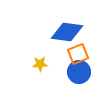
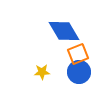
blue diamond: moved 3 px left, 1 px up; rotated 52 degrees clockwise
yellow star: moved 2 px right, 8 px down
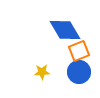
blue diamond: moved 1 px right, 1 px up
orange square: moved 1 px right, 3 px up
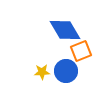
orange square: moved 2 px right
blue circle: moved 13 px left, 1 px up
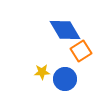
orange square: rotated 10 degrees counterclockwise
blue circle: moved 1 px left, 8 px down
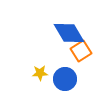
blue diamond: moved 4 px right, 3 px down
yellow star: moved 2 px left, 1 px down
